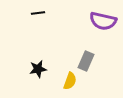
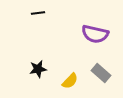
purple semicircle: moved 8 px left, 13 px down
gray rectangle: moved 15 px right, 12 px down; rotated 72 degrees counterclockwise
yellow semicircle: rotated 24 degrees clockwise
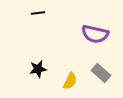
yellow semicircle: rotated 18 degrees counterclockwise
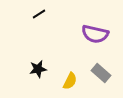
black line: moved 1 px right, 1 px down; rotated 24 degrees counterclockwise
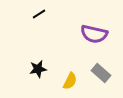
purple semicircle: moved 1 px left
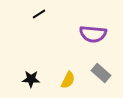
purple semicircle: moved 1 px left; rotated 8 degrees counterclockwise
black star: moved 7 px left, 10 px down; rotated 12 degrees clockwise
yellow semicircle: moved 2 px left, 1 px up
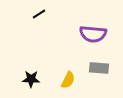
gray rectangle: moved 2 px left, 5 px up; rotated 36 degrees counterclockwise
